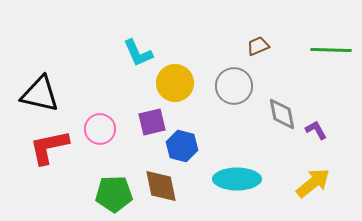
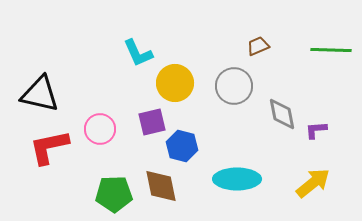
purple L-shape: rotated 65 degrees counterclockwise
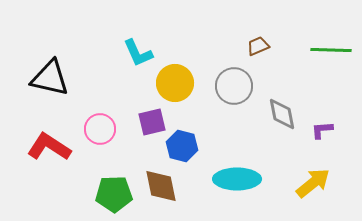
black triangle: moved 10 px right, 16 px up
purple L-shape: moved 6 px right
red L-shape: rotated 45 degrees clockwise
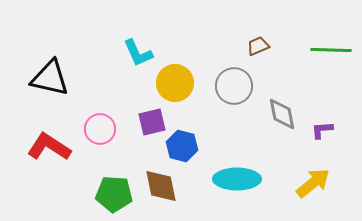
green pentagon: rotated 6 degrees clockwise
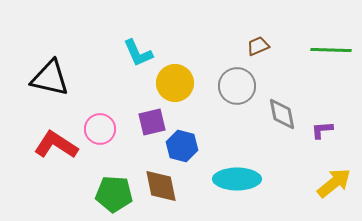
gray circle: moved 3 px right
red L-shape: moved 7 px right, 2 px up
yellow arrow: moved 21 px right
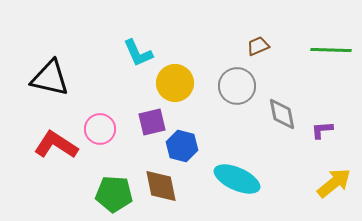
cyan ellipse: rotated 24 degrees clockwise
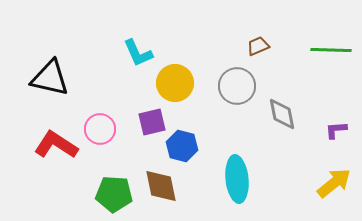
purple L-shape: moved 14 px right
cyan ellipse: rotated 60 degrees clockwise
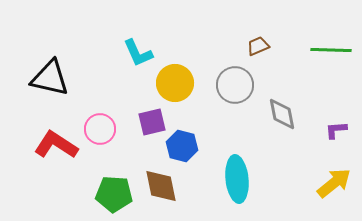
gray circle: moved 2 px left, 1 px up
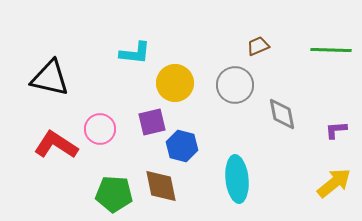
cyan L-shape: moved 3 px left; rotated 60 degrees counterclockwise
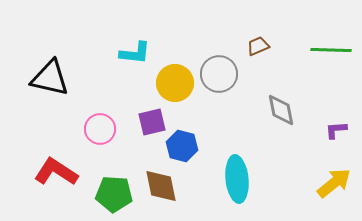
gray circle: moved 16 px left, 11 px up
gray diamond: moved 1 px left, 4 px up
red L-shape: moved 27 px down
